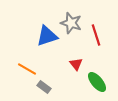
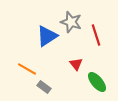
gray star: moved 1 px up
blue triangle: rotated 15 degrees counterclockwise
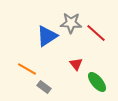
gray star: moved 1 px down; rotated 15 degrees counterclockwise
red line: moved 2 px up; rotated 30 degrees counterclockwise
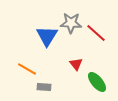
blue triangle: rotated 25 degrees counterclockwise
gray rectangle: rotated 32 degrees counterclockwise
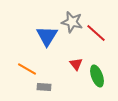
gray star: moved 1 px right, 1 px up; rotated 10 degrees clockwise
green ellipse: moved 6 px up; rotated 20 degrees clockwise
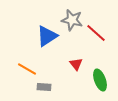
gray star: moved 2 px up
blue triangle: rotated 25 degrees clockwise
green ellipse: moved 3 px right, 4 px down
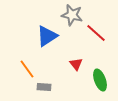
gray star: moved 5 px up
orange line: rotated 24 degrees clockwise
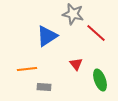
gray star: moved 1 px right, 1 px up
orange line: rotated 60 degrees counterclockwise
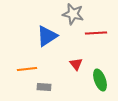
red line: rotated 45 degrees counterclockwise
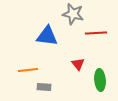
blue triangle: rotated 40 degrees clockwise
red triangle: moved 2 px right
orange line: moved 1 px right, 1 px down
green ellipse: rotated 15 degrees clockwise
